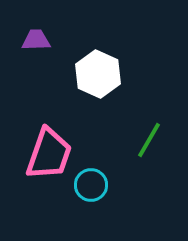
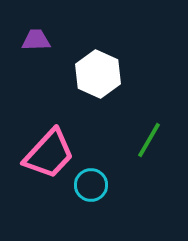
pink trapezoid: rotated 24 degrees clockwise
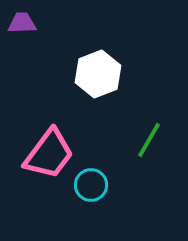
purple trapezoid: moved 14 px left, 17 px up
white hexagon: rotated 15 degrees clockwise
pink trapezoid: rotated 6 degrees counterclockwise
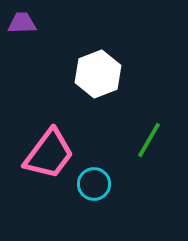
cyan circle: moved 3 px right, 1 px up
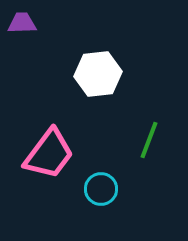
white hexagon: rotated 15 degrees clockwise
green line: rotated 9 degrees counterclockwise
cyan circle: moved 7 px right, 5 px down
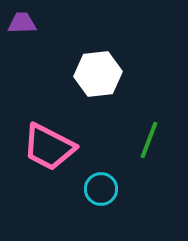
pink trapezoid: moved 7 px up; rotated 80 degrees clockwise
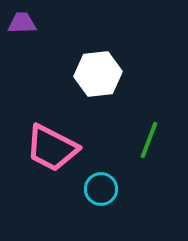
pink trapezoid: moved 3 px right, 1 px down
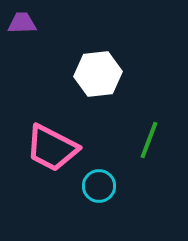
cyan circle: moved 2 px left, 3 px up
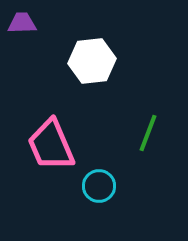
white hexagon: moved 6 px left, 13 px up
green line: moved 1 px left, 7 px up
pink trapezoid: moved 1 px left, 3 px up; rotated 40 degrees clockwise
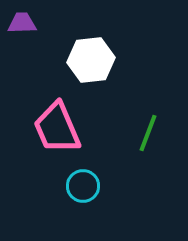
white hexagon: moved 1 px left, 1 px up
pink trapezoid: moved 6 px right, 17 px up
cyan circle: moved 16 px left
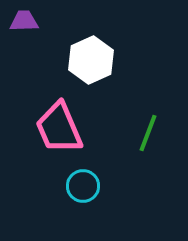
purple trapezoid: moved 2 px right, 2 px up
white hexagon: rotated 18 degrees counterclockwise
pink trapezoid: moved 2 px right
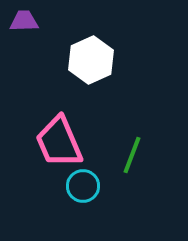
pink trapezoid: moved 14 px down
green line: moved 16 px left, 22 px down
